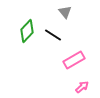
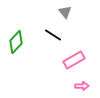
green diamond: moved 11 px left, 11 px down
pink arrow: moved 1 px up; rotated 40 degrees clockwise
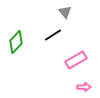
black line: rotated 66 degrees counterclockwise
pink rectangle: moved 2 px right
pink arrow: moved 2 px right, 1 px down
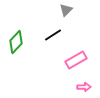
gray triangle: moved 1 px right, 2 px up; rotated 24 degrees clockwise
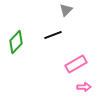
black line: rotated 12 degrees clockwise
pink rectangle: moved 4 px down
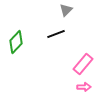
black line: moved 3 px right, 1 px up
pink rectangle: moved 7 px right; rotated 20 degrees counterclockwise
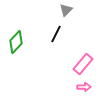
black line: rotated 42 degrees counterclockwise
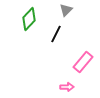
green diamond: moved 13 px right, 23 px up
pink rectangle: moved 2 px up
pink arrow: moved 17 px left
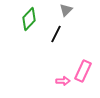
pink rectangle: moved 9 px down; rotated 15 degrees counterclockwise
pink arrow: moved 4 px left, 6 px up
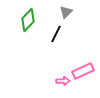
gray triangle: moved 2 px down
green diamond: moved 1 px left, 1 px down
pink rectangle: rotated 40 degrees clockwise
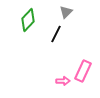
pink rectangle: rotated 40 degrees counterclockwise
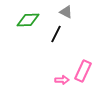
gray triangle: rotated 48 degrees counterclockwise
green diamond: rotated 45 degrees clockwise
pink arrow: moved 1 px left, 1 px up
